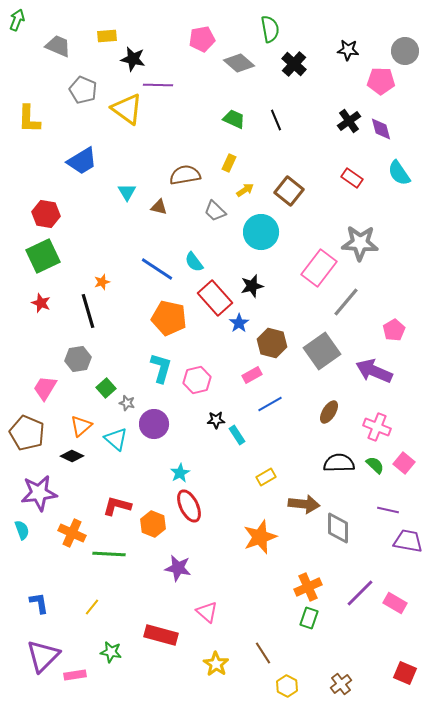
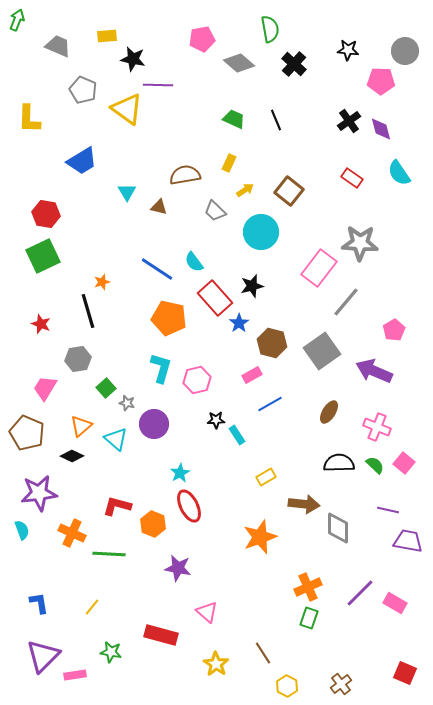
red star at (41, 303): moved 21 px down
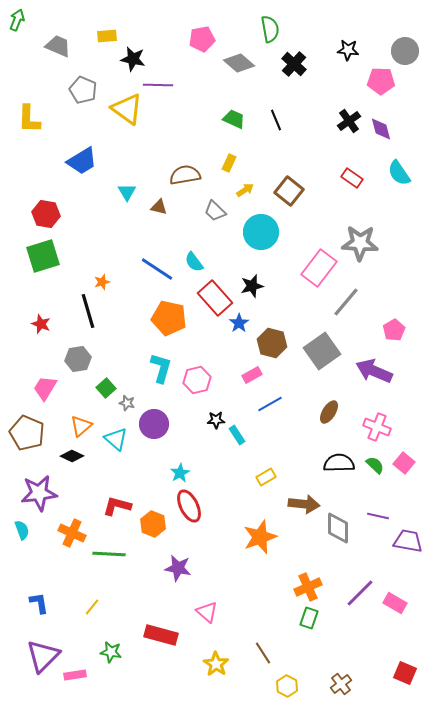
green square at (43, 256): rotated 8 degrees clockwise
purple line at (388, 510): moved 10 px left, 6 px down
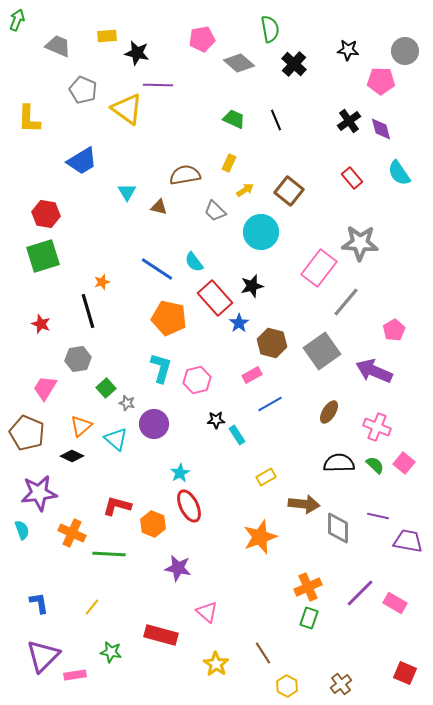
black star at (133, 59): moved 4 px right, 6 px up
red rectangle at (352, 178): rotated 15 degrees clockwise
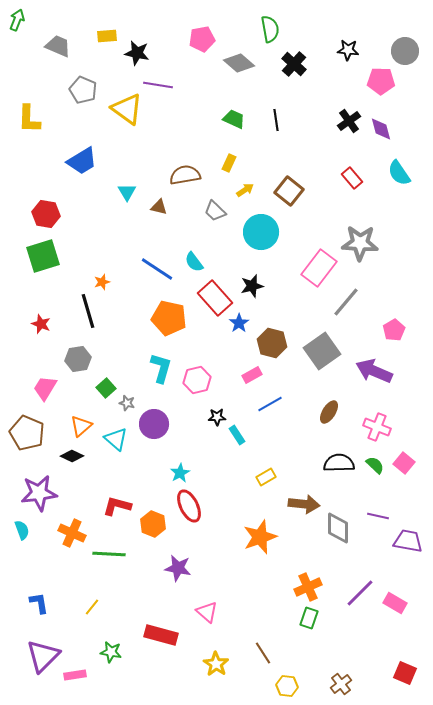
purple line at (158, 85): rotated 8 degrees clockwise
black line at (276, 120): rotated 15 degrees clockwise
black star at (216, 420): moved 1 px right, 3 px up
yellow hexagon at (287, 686): rotated 20 degrees counterclockwise
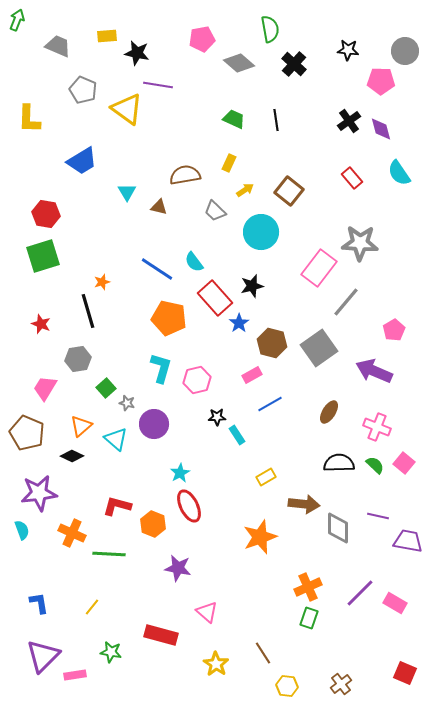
gray square at (322, 351): moved 3 px left, 3 px up
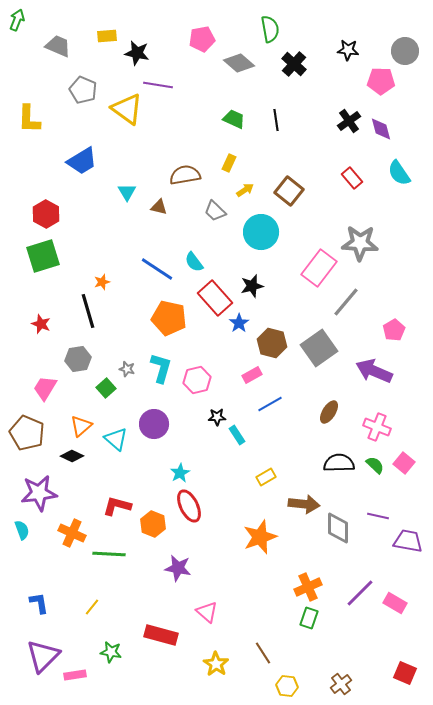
red hexagon at (46, 214): rotated 20 degrees clockwise
gray star at (127, 403): moved 34 px up
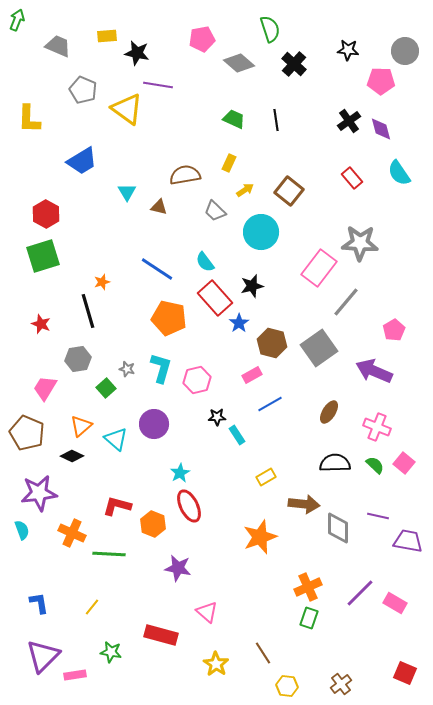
green semicircle at (270, 29): rotated 8 degrees counterclockwise
cyan semicircle at (194, 262): moved 11 px right
black semicircle at (339, 463): moved 4 px left
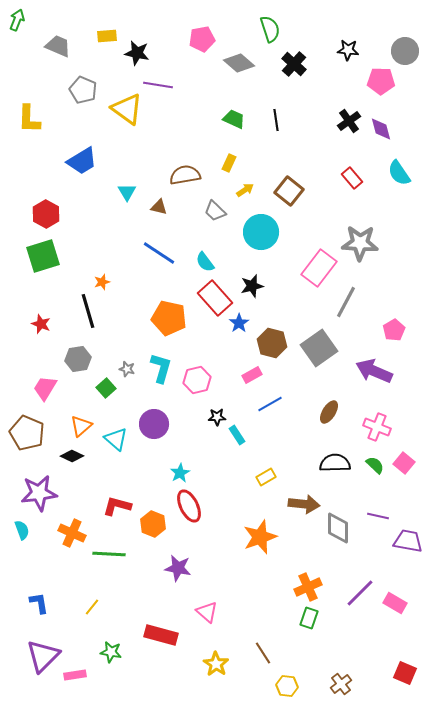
blue line at (157, 269): moved 2 px right, 16 px up
gray line at (346, 302): rotated 12 degrees counterclockwise
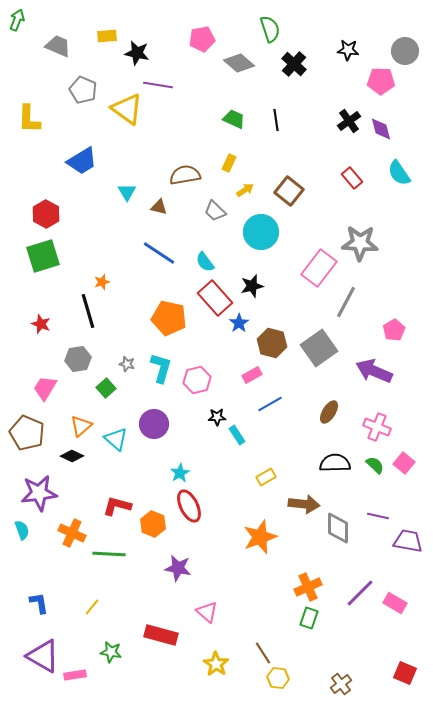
gray star at (127, 369): moved 5 px up
purple triangle at (43, 656): rotated 45 degrees counterclockwise
yellow hexagon at (287, 686): moved 9 px left, 8 px up
